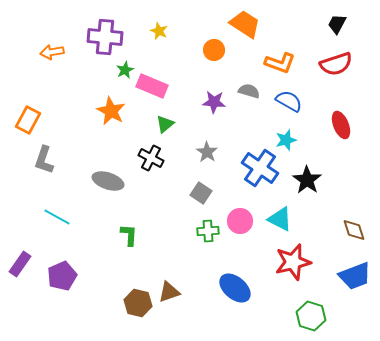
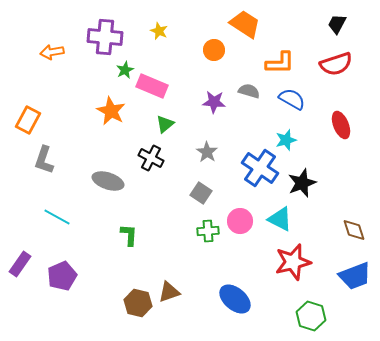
orange L-shape: rotated 20 degrees counterclockwise
blue semicircle: moved 3 px right, 2 px up
black star: moved 5 px left, 3 px down; rotated 16 degrees clockwise
blue ellipse: moved 11 px down
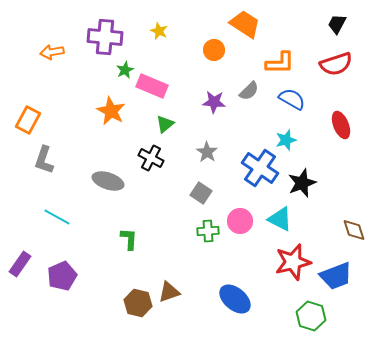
gray semicircle: rotated 120 degrees clockwise
green L-shape: moved 4 px down
blue trapezoid: moved 19 px left
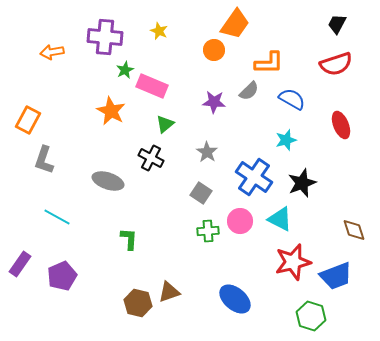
orange trapezoid: moved 10 px left; rotated 92 degrees clockwise
orange L-shape: moved 11 px left
blue cross: moved 6 px left, 9 px down
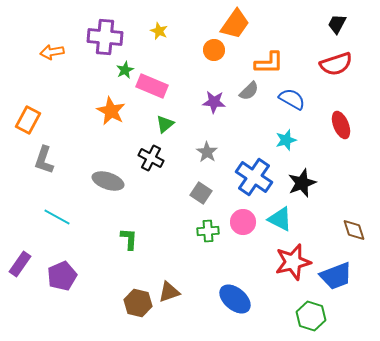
pink circle: moved 3 px right, 1 px down
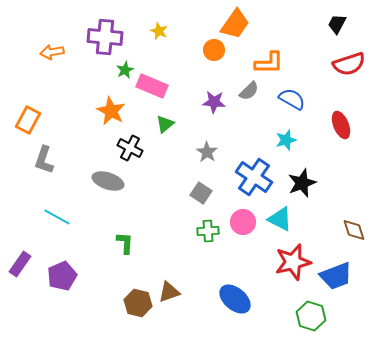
red semicircle: moved 13 px right
black cross: moved 21 px left, 10 px up
green L-shape: moved 4 px left, 4 px down
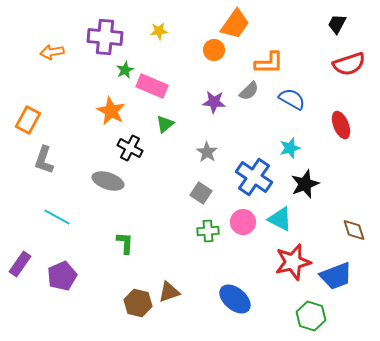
yellow star: rotated 30 degrees counterclockwise
cyan star: moved 4 px right, 8 px down
black star: moved 3 px right, 1 px down
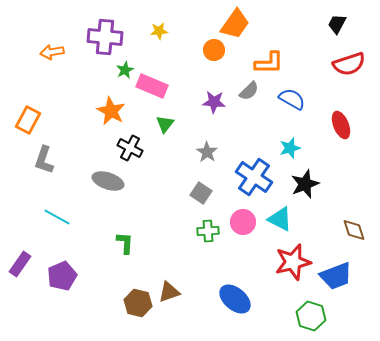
green triangle: rotated 12 degrees counterclockwise
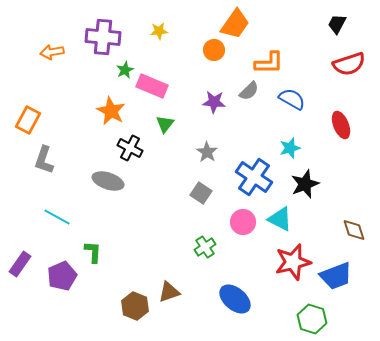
purple cross: moved 2 px left
green cross: moved 3 px left, 16 px down; rotated 30 degrees counterclockwise
green L-shape: moved 32 px left, 9 px down
brown hexagon: moved 3 px left, 3 px down; rotated 8 degrees clockwise
green hexagon: moved 1 px right, 3 px down
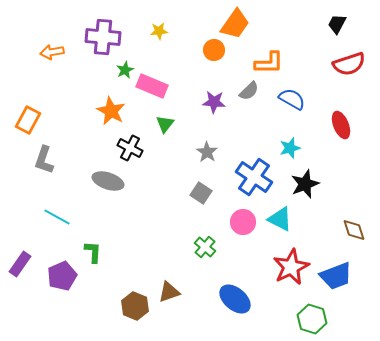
green cross: rotated 15 degrees counterclockwise
red star: moved 2 px left, 5 px down; rotated 12 degrees counterclockwise
